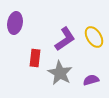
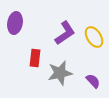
purple L-shape: moved 6 px up
gray star: rotated 30 degrees clockwise
purple semicircle: moved 2 px right, 1 px down; rotated 63 degrees clockwise
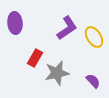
purple ellipse: rotated 15 degrees counterclockwise
purple L-shape: moved 2 px right, 5 px up
red rectangle: rotated 24 degrees clockwise
gray star: moved 3 px left
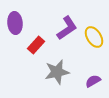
red rectangle: moved 1 px right, 13 px up; rotated 12 degrees clockwise
gray star: moved 1 px up
purple semicircle: rotated 77 degrees counterclockwise
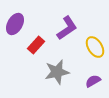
purple ellipse: moved 1 px down; rotated 35 degrees clockwise
yellow ellipse: moved 1 px right, 10 px down
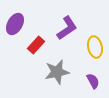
yellow ellipse: rotated 20 degrees clockwise
purple semicircle: rotated 91 degrees clockwise
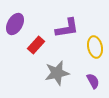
purple L-shape: rotated 25 degrees clockwise
gray star: moved 1 px down
